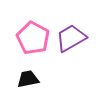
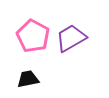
pink pentagon: moved 2 px up
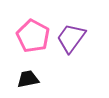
purple trapezoid: rotated 24 degrees counterclockwise
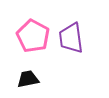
purple trapezoid: rotated 44 degrees counterclockwise
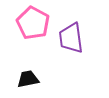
pink pentagon: moved 13 px up
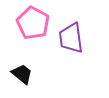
black trapezoid: moved 6 px left, 5 px up; rotated 50 degrees clockwise
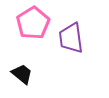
pink pentagon: rotated 12 degrees clockwise
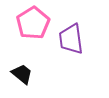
purple trapezoid: moved 1 px down
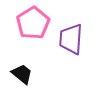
purple trapezoid: rotated 12 degrees clockwise
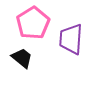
black trapezoid: moved 16 px up
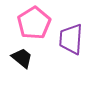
pink pentagon: moved 1 px right
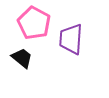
pink pentagon: rotated 12 degrees counterclockwise
